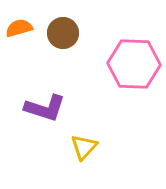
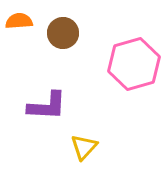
orange semicircle: moved 7 px up; rotated 12 degrees clockwise
pink hexagon: rotated 18 degrees counterclockwise
purple L-shape: moved 2 px right, 2 px up; rotated 15 degrees counterclockwise
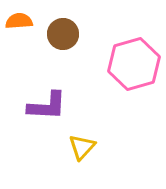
brown circle: moved 1 px down
yellow triangle: moved 2 px left
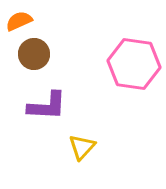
orange semicircle: rotated 20 degrees counterclockwise
brown circle: moved 29 px left, 20 px down
pink hexagon: rotated 24 degrees clockwise
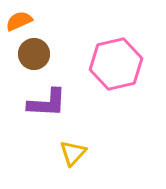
pink hexagon: moved 18 px left; rotated 21 degrees counterclockwise
purple L-shape: moved 3 px up
yellow triangle: moved 9 px left, 6 px down
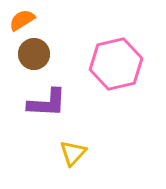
orange semicircle: moved 3 px right, 1 px up; rotated 8 degrees counterclockwise
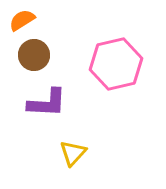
brown circle: moved 1 px down
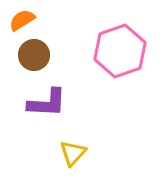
pink hexagon: moved 4 px right, 13 px up; rotated 6 degrees counterclockwise
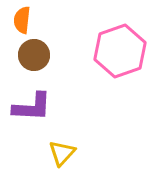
orange semicircle: rotated 52 degrees counterclockwise
purple L-shape: moved 15 px left, 4 px down
yellow triangle: moved 11 px left
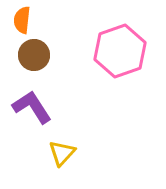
purple L-shape: rotated 126 degrees counterclockwise
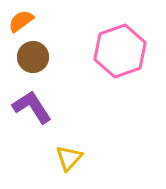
orange semicircle: moved 1 px left, 1 px down; rotated 48 degrees clockwise
brown circle: moved 1 px left, 2 px down
yellow triangle: moved 7 px right, 5 px down
